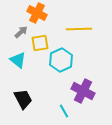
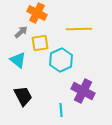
black trapezoid: moved 3 px up
cyan line: moved 3 px left, 1 px up; rotated 24 degrees clockwise
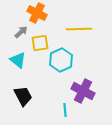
cyan line: moved 4 px right
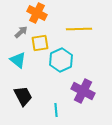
cyan line: moved 9 px left
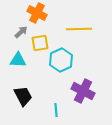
cyan triangle: rotated 36 degrees counterclockwise
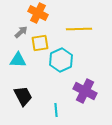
orange cross: moved 1 px right
purple cross: moved 2 px right
